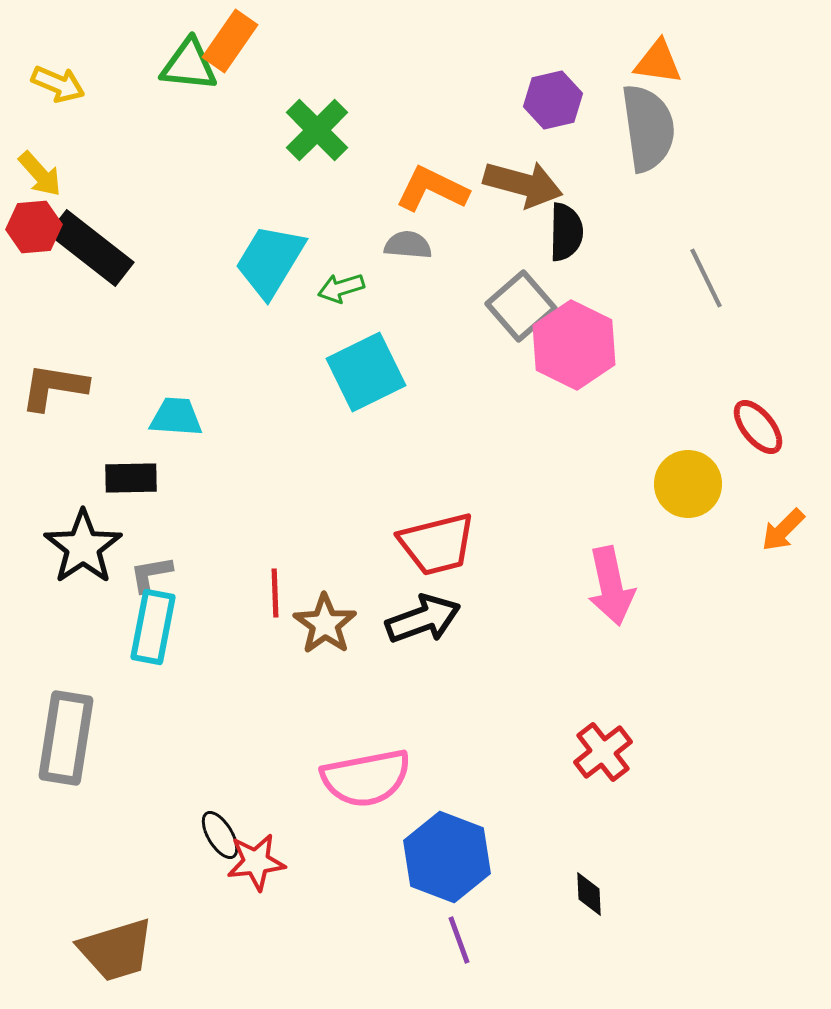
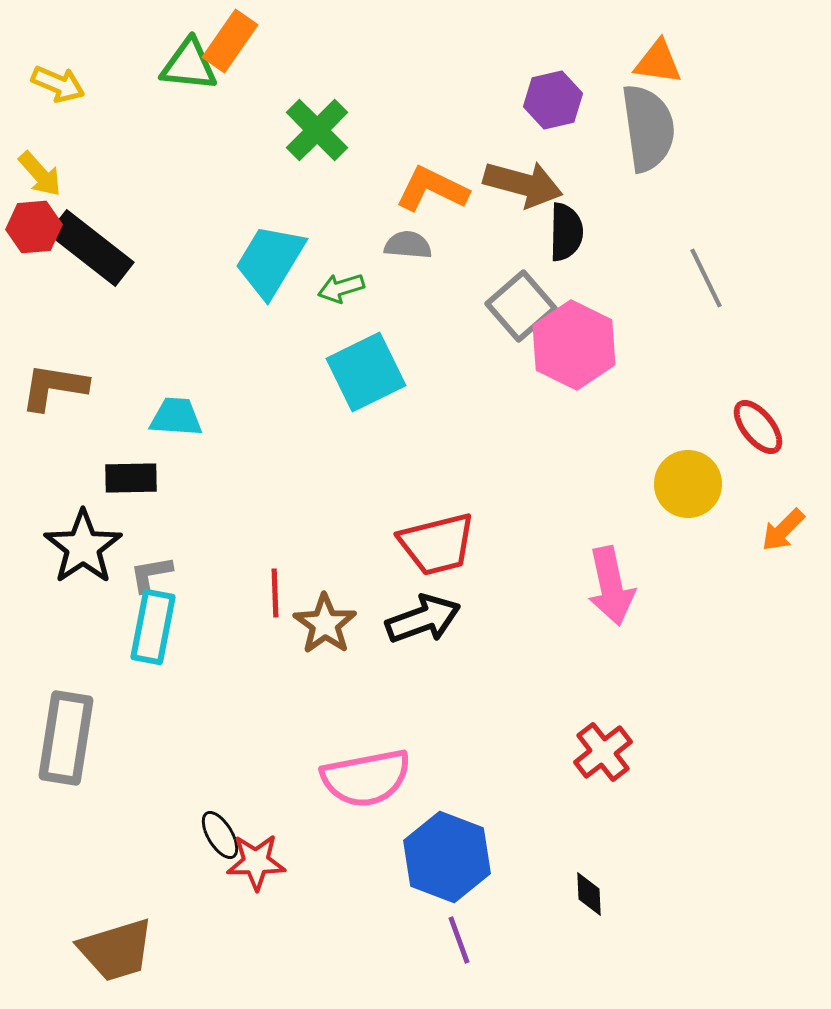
red star at (256, 862): rotated 6 degrees clockwise
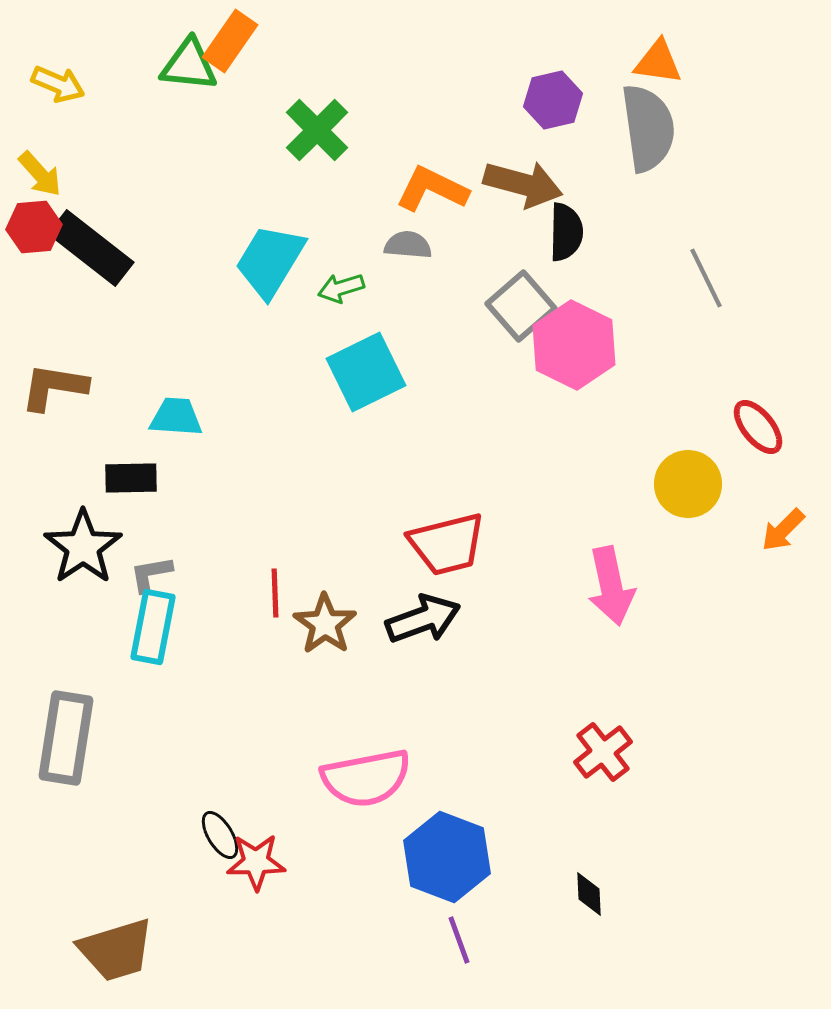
red trapezoid at (437, 544): moved 10 px right
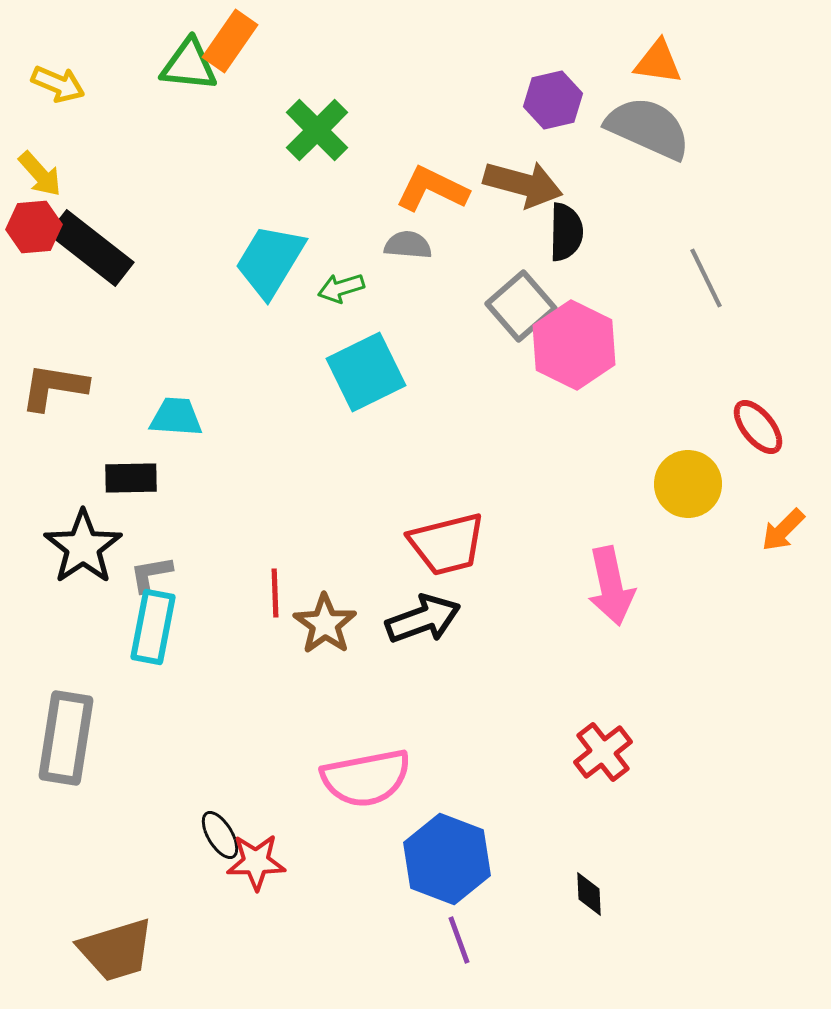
gray semicircle at (648, 128): rotated 58 degrees counterclockwise
blue hexagon at (447, 857): moved 2 px down
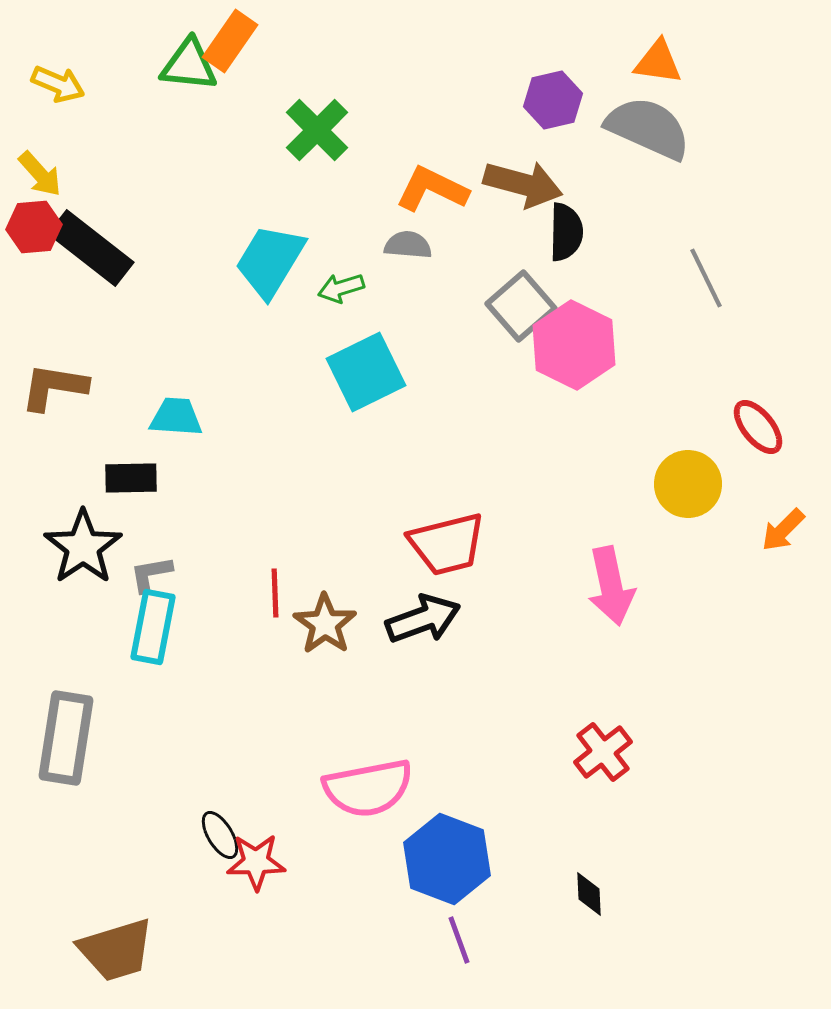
pink semicircle at (366, 778): moved 2 px right, 10 px down
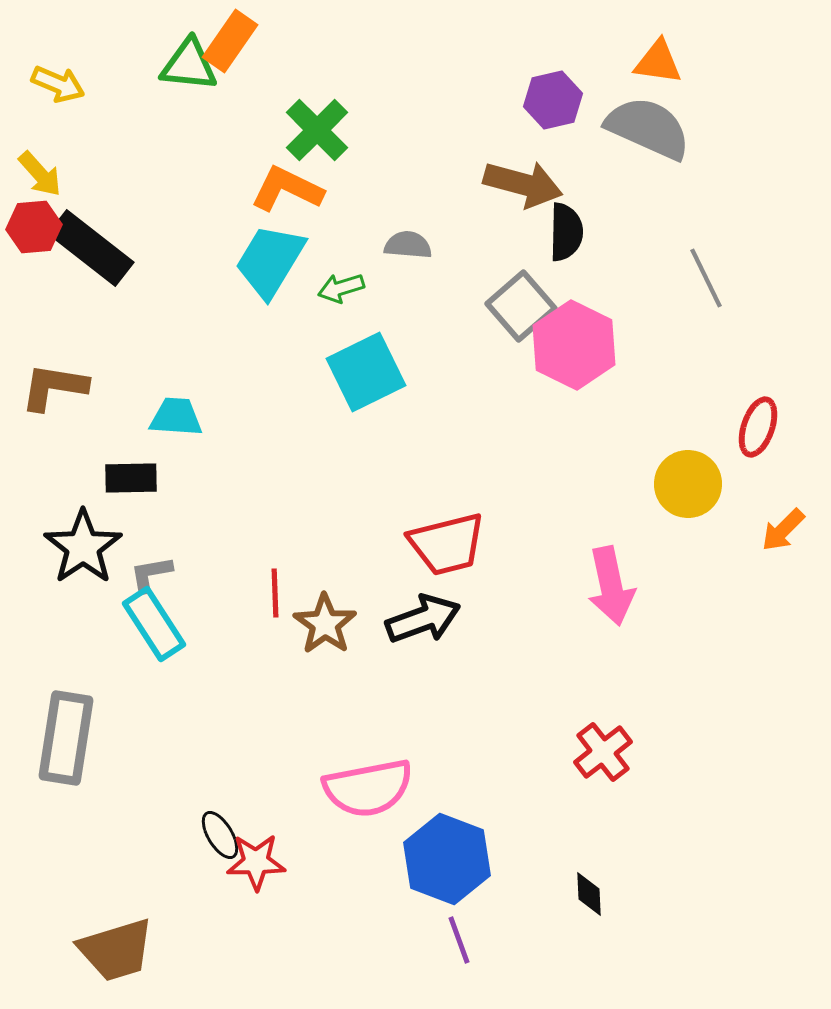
orange L-shape at (432, 189): moved 145 px left
red ellipse at (758, 427): rotated 58 degrees clockwise
cyan rectangle at (153, 627): moved 1 px right, 3 px up; rotated 44 degrees counterclockwise
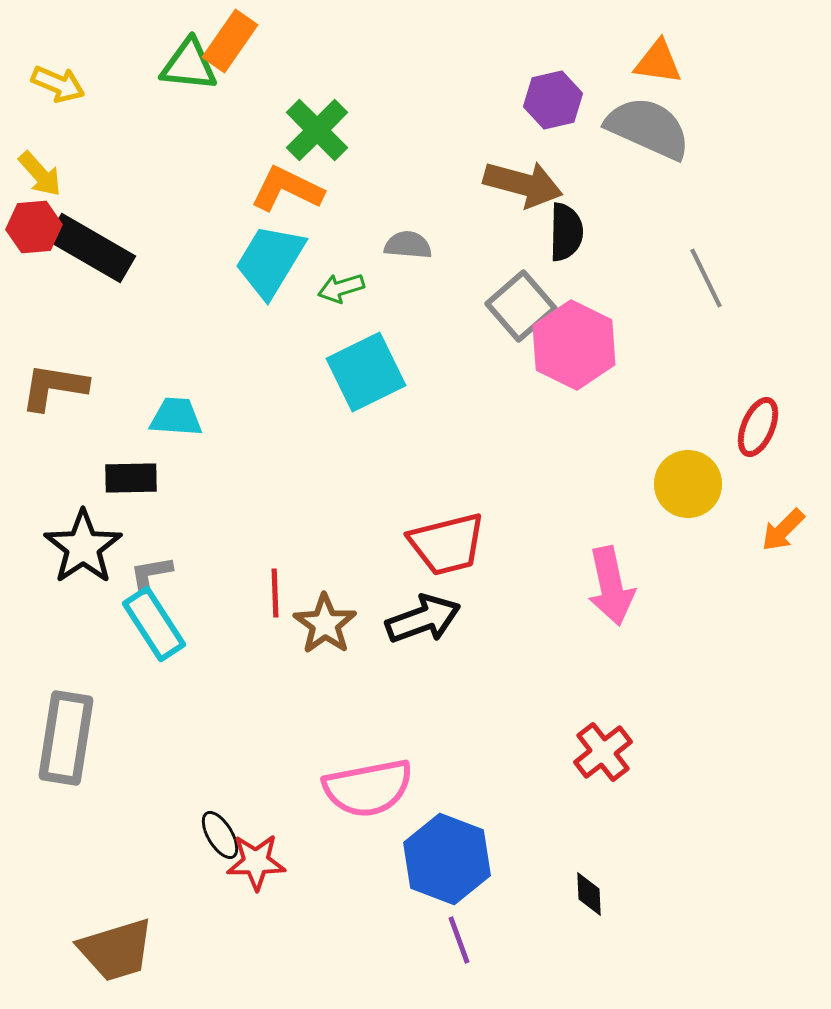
black rectangle at (91, 248): rotated 8 degrees counterclockwise
red ellipse at (758, 427): rotated 4 degrees clockwise
